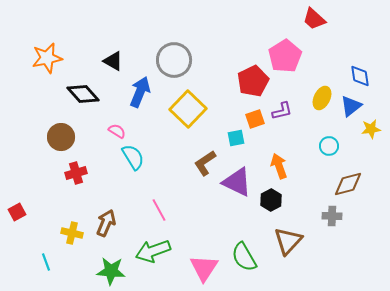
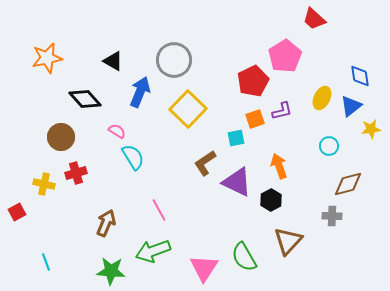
black diamond: moved 2 px right, 5 px down
yellow cross: moved 28 px left, 49 px up
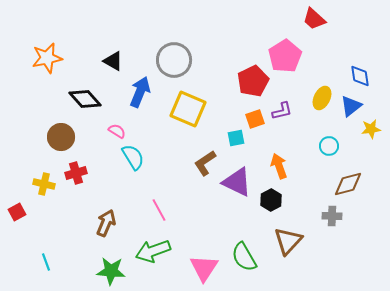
yellow square: rotated 21 degrees counterclockwise
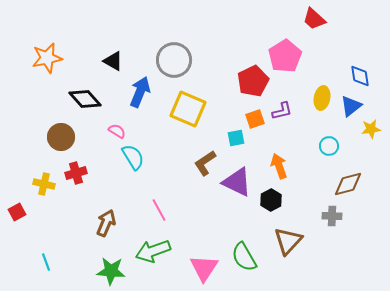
yellow ellipse: rotated 15 degrees counterclockwise
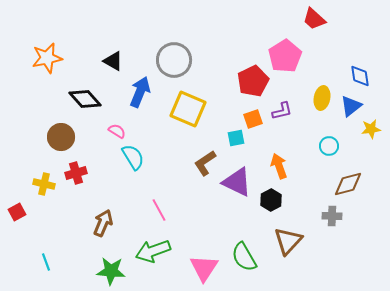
orange square: moved 2 px left
brown arrow: moved 3 px left
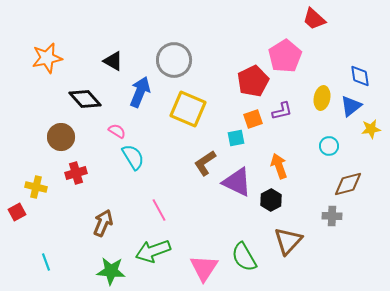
yellow cross: moved 8 px left, 3 px down
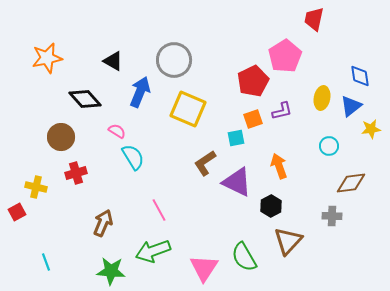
red trapezoid: rotated 60 degrees clockwise
brown diamond: moved 3 px right, 1 px up; rotated 8 degrees clockwise
black hexagon: moved 6 px down
